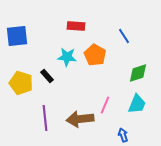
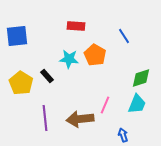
cyan star: moved 2 px right, 2 px down
green diamond: moved 3 px right, 5 px down
yellow pentagon: rotated 15 degrees clockwise
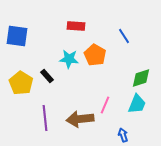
blue square: rotated 15 degrees clockwise
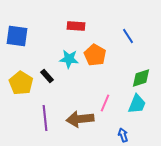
blue line: moved 4 px right
pink line: moved 2 px up
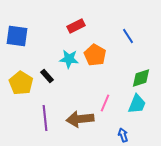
red rectangle: rotated 30 degrees counterclockwise
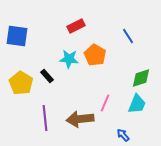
blue arrow: rotated 24 degrees counterclockwise
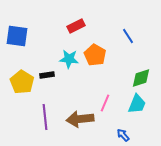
black rectangle: moved 1 px up; rotated 56 degrees counterclockwise
yellow pentagon: moved 1 px right, 1 px up
purple line: moved 1 px up
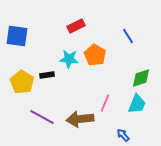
purple line: moved 3 px left; rotated 55 degrees counterclockwise
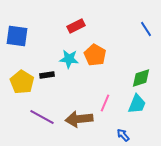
blue line: moved 18 px right, 7 px up
brown arrow: moved 1 px left
